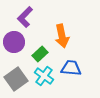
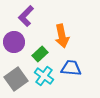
purple L-shape: moved 1 px right, 1 px up
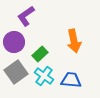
purple L-shape: rotated 10 degrees clockwise
orange arrow: moved 12 px right, 5 px down
blue trapezoid: moved 12 px down
gray square: moved 7 px up
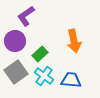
purple circle: moved 1 px right, 1 px up
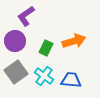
orange arrow: rotated 95 degrees counterclockwise
green rectangle: moved 6 px right, 6 px up; rotated 21 degrees counterclockwise
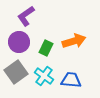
purple circle: moved 4 px right, 1 px down
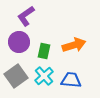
orange arrow: moved 4 px down
green rectangle: moved 2 px left, 3 px down; rotated 14 degrees counterclockwise
gray square: moved 4 px down
cyan cross: rotated 12 degrees clockwise
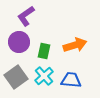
orange arrow: moved 1 px right
gray square: moved 1 px down
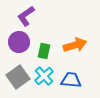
gray square: moved 2 px right
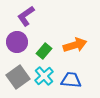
purple circle: moved 2 px left
green rectangle: rotated 28 degrees clockwise
